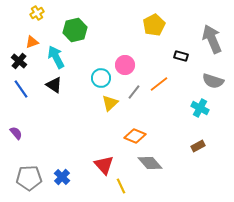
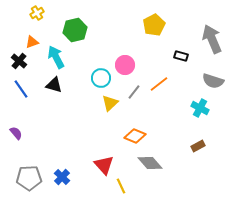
black triangle: rotated 18 degrees counterclockwise
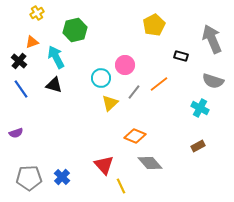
purple semicircle: rotated 112 degrees clockwise
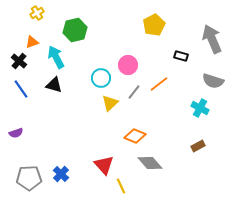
pink circle: moved 3 px right
blue cross: moved 1 px left, 3 px up
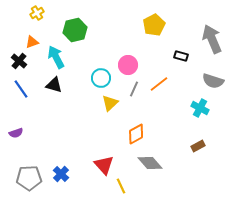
gray line: moved 3 px up; rotated 14 degrees counterclockwise
orange diamond: moved 1 px right, 2 px up; rotated 50 degrees counterclockwise
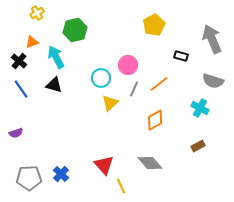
orange diamond: moved 19 px right, 14 px up
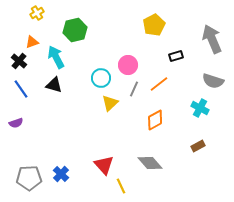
black rectangle: moved 5 px left; rotated 32 degrees counterclockwise
purple semicircle: moved 10 px up
